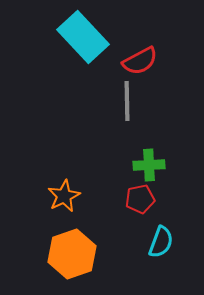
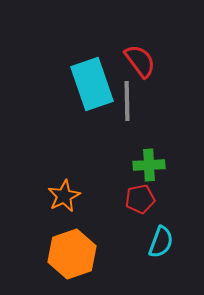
cyan rectangle: moved 9 px right, 47 px down; rotated 24 degrees clockwise
red semicircle: rotated 99 degrees counterclockwise
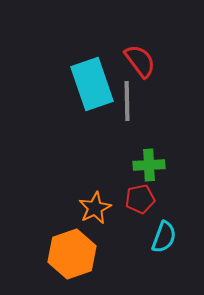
orange star: moved 31 px right, 12 px down
cyan semicircle: moved 3 px right, 5 px up
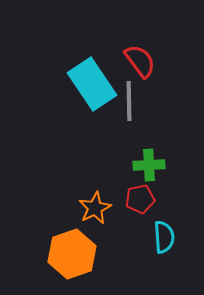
cyan rectangle: rotated 15 degrees counterclockwise
gray line: moved 2 px right
cyan semicircle: rotated 24 degrees counterclockwise
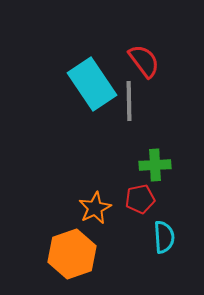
red semicircle: moved 4 px right
green cross: moved 6 px right
